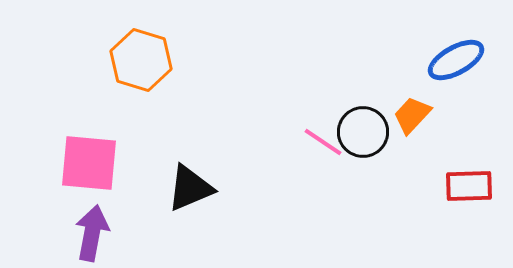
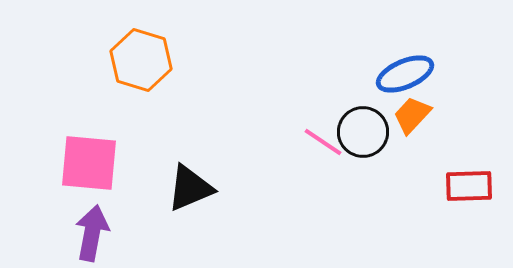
blue ellipse: moved 51 px left, 14 px down; rotated 6 degrees clockwise
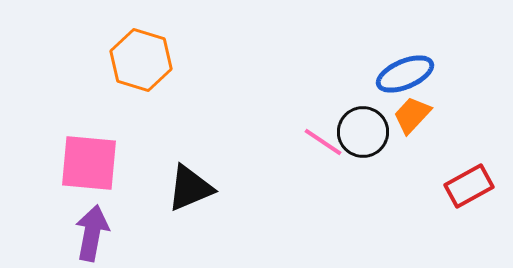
red rectangle: rotated 27 degrees counterclockwise
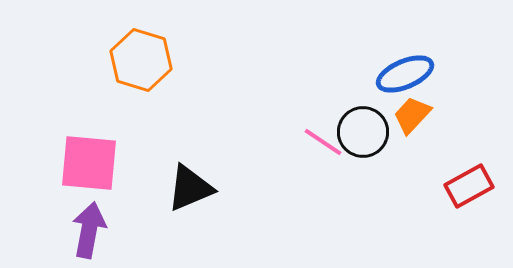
purple arrow: moved 3 px left, 3 px up
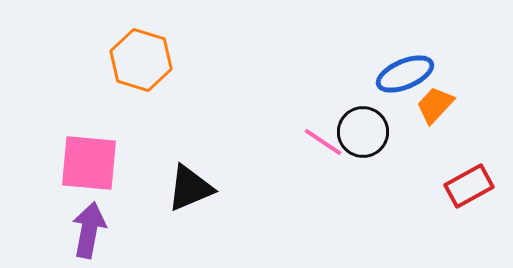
orange trapezoid: moved 23 px right, 10 px up
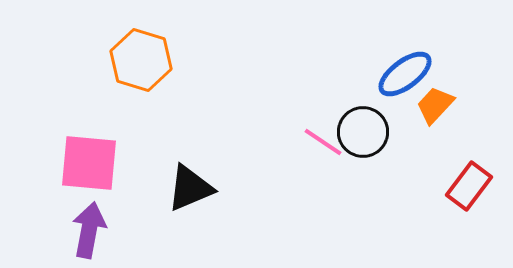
blue ellipse: rotated 14 degrees counterclockwise
red rectangle: rotated 24 degrees counterclockwise
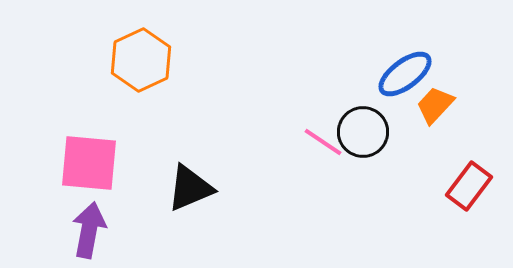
orange hexagon: rotated 18 degrees clockwise
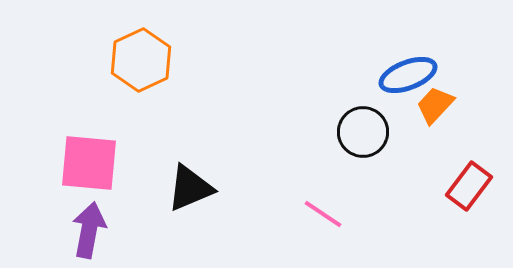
blue ellipse: moved 3 px right, 1 px down; rotated 16 degrees clockwise
pink line: moved 72 px down
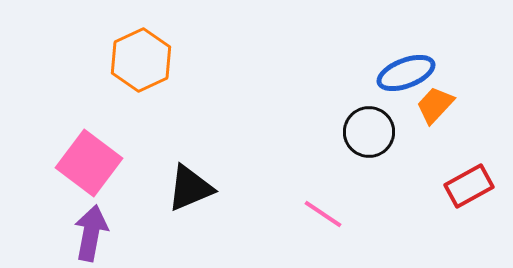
blue ellipse: moved 2 px left, 2 px up
black circle: moved 6 px right
pink square: rotated 32 degrees clockwise
red rectangle: rotated 24 degrees clockwise
purple arrow: moved 2 px right, 3 px down
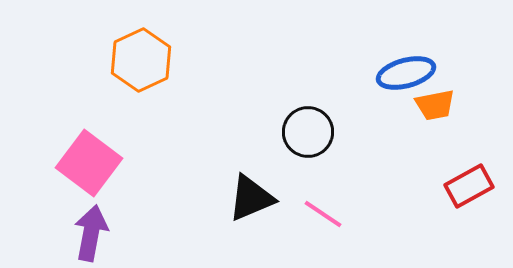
blue ellipse: rotated 6 degrees clockwise
orange trapezoid: rotated 144 degrees counterclockwise
black circle: moved 61 px left
black triangle: moved 61 px right, 10 px down
